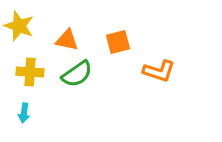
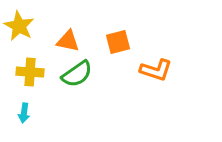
yellow star: rotated 8 degrees clockwise
orange triangle: moved 1 px right, 1 px down
orange L-shape: moved 3 px left, 1 px up
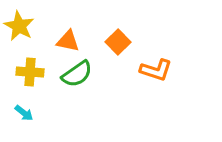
orange square: rotated 30 degrees counterclockwise
cyan arrow: rotated 60 degrees counterclockwise
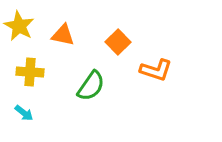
orange triangle: moved 5 px left, 6 px up
green semicircle: moved 14 px right, 12 px down; rotated 20 degrees counterclockwise
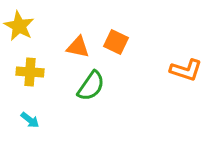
orange triangle: moved 15 px right, 12 px down
orange square: moved 2 px left; rotated 20 degrees counterclockwise
orange L-shape: moved 30 px right
cyan arrow: moved 6 px right, 7 px down
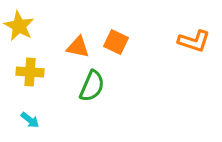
orange L-shape: moved 8 px right, 29 px up
green semicircle: moved 1 px right; rotated 12 degrees counterclockwise
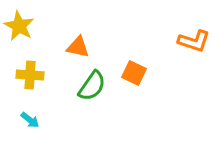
orange square: moved 18 px right, 31 px down
yellow cross: moved 3 px down
green semicircle: rotated 12 degrees clockwise
